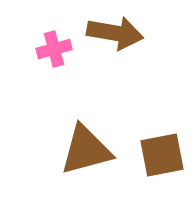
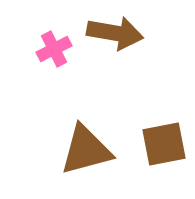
pink cross: rotated 12 degrees counterclockwise
brown square: moved 2 px right, 11 px up
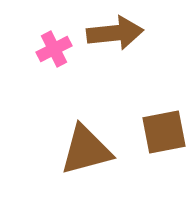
brown arrow: rotated 16 degrees counterclockwise
brown square: moved 12 px up
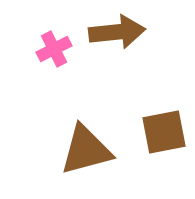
brown arrow: moved 2 px right, 1 px up
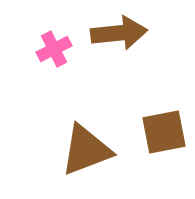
brown arrow: moved 2 px right, 1 px down
brown triangle: rotated 6 degrees counterclockwise
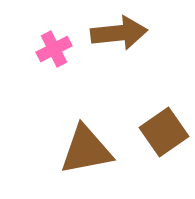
brown square: rotated 24 degrees counterclockwise
brown triangle: rotated 10 degrees clockwise
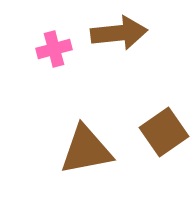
pink cross: rotated 12 degrees clockwise
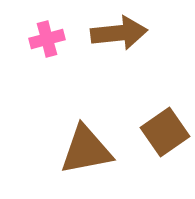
pink cross: moved 7 px left, 10 px up
brown square: moved 1 px right
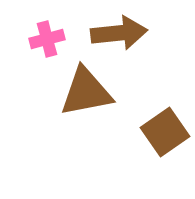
brown triangle: moved 58 px up
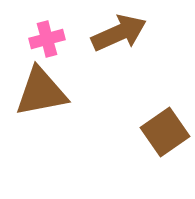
brown arrow: rotated 18 degrees counterclockwise
brown triangle: moved 45 px left
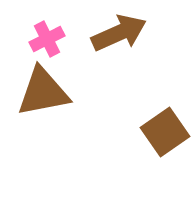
pink cross: rotated 12 degrees counterclockwise
brown triangle: moved 2 px right
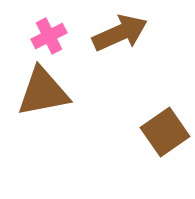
brown arrow: moved 1 px right
pink cross: moved 2 px right, 3 px up
